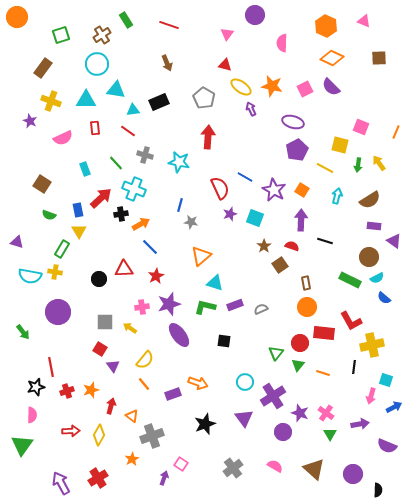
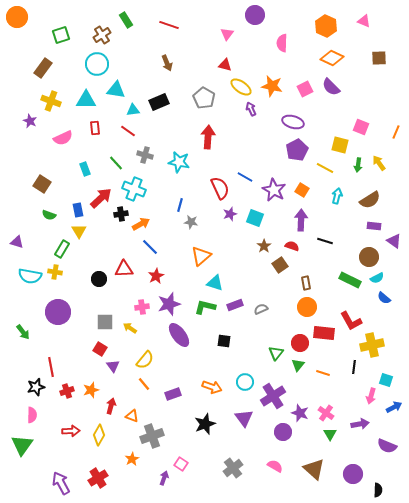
orange arrow at (198, 383): moved 14 px right, 4 px down
orange triangle at (132, 416): rotated 16 degrees counterclockwise
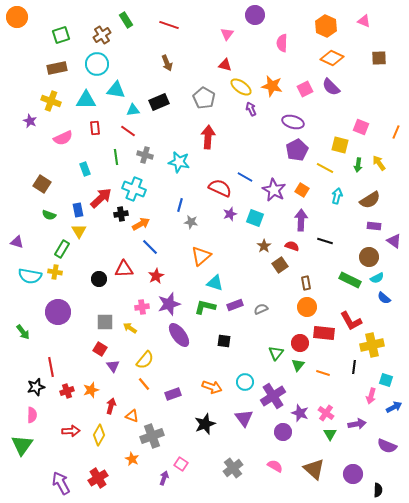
brown rectangle at (43, 68): moved 14 px right; rotated 42 degrees clockwise
green line at (116, 163): moved 6 px up; rotated 35 degrees clockwise
red semicircle at (220, 188): rotated 40 degrees counterclockwise
purple arrow at (360, 424): moved 3 px left
orange star at (132, 459): rotated 16 degrees counterclockwise
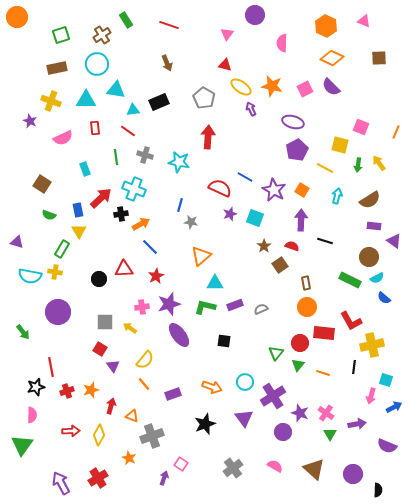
cyan triangle at (215, 283): rotated 18 degrees counterclockwise
orange star at (132, 459): moved 3 px left, 1 px up
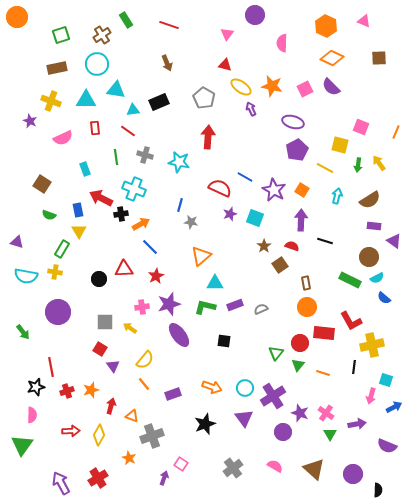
red arrow at (101, 198): rotated 110 degrees counterclockwise
cyan semicircle at (30, 276): moved 4 px left
cyan circle at (245, 382): moved 6 px down
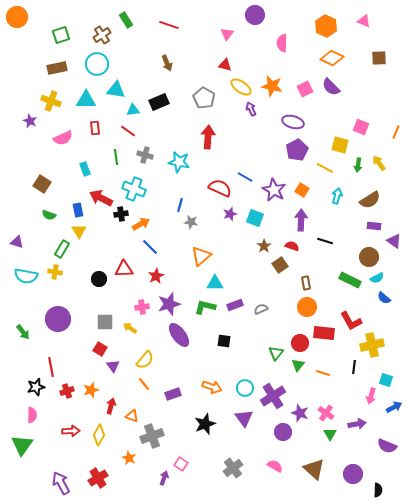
purple circle at (58, 312): moved 7 px down
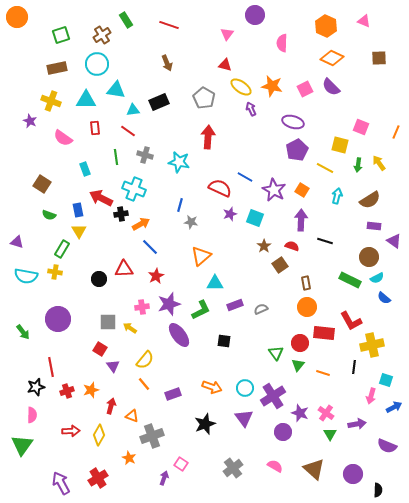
pink semicircle at (63, 138): rotated 60 degrees clockwise
green L-shape at (205, 307): moved 4 px left, 3 px down; rotated 140 degrees clockwise
gray square at (105, 322): moved 3 px right
green triangle at (276, 353): rotated 14 degrees counterclockwise
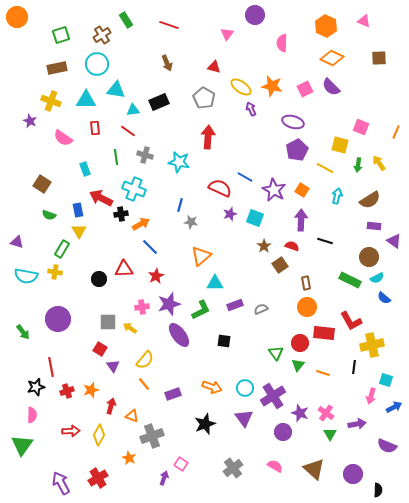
red triangle at (225, 65): moved 11 px left, 2 px down
